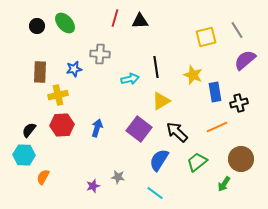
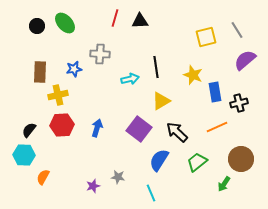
cyan line: moved 4 px left; rotated 30 degrees clockwise
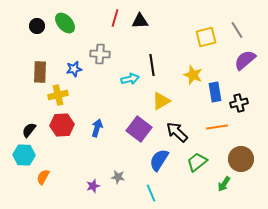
black line: moved 4 px left, 2 px up
orange line: rotated 15 degrees clockwise
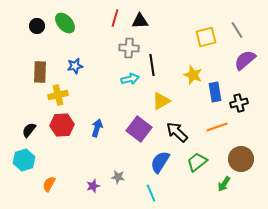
gray cross: moved 29 px right, 6 px up
blue star: moved 1 px right, 3 px up
orange line: rotated 10 degrees counterclockwise
cyan hexagon: moved 5 px down; rotated 20 degrees counterclockwise
blue semicircle: moved 1 px right, 2 px down
orange semicircle: moved 6 px right, 7 px down
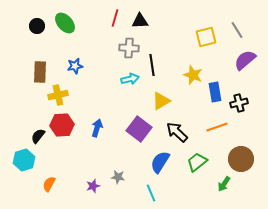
black semicircle: moved 9 px right, 6 px down
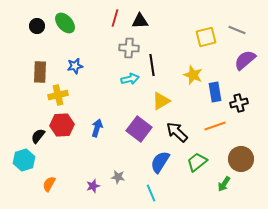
gray line: rotated 36 degrees counterclockwise
orange line: moved 2 px left, 1 px up
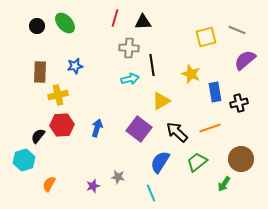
black triangle: moved 3 px right, 1 px down
yellow star: moved 2 px left, 1 px up
orange line: moved 5 px left, 2 px down
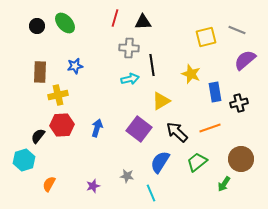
gray star: moved 9 px right, 1 px up
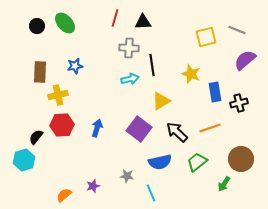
black semicircle: moved 2 px left, 1 px down
blue semicircle: rotated 135 degrees counterclockwise
orange semicircle: moved 15 px right, 11 px down; rotated 21 degrees clockwise
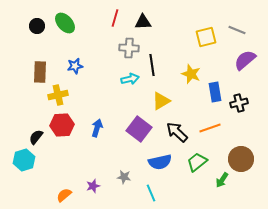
gray star: moved 3 px left, 1 px down
green arrow: moved 2 px left, 4 px up
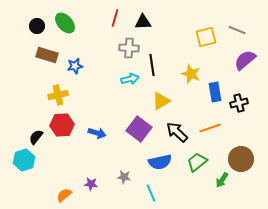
brown rectangle: moved 7 px right, 17 px up; rotated 75 degrees counterclockwise
blue arrow: moved 5 px down; rotated 90 degrees clockwise
purple star: moved 2 px left, 2 px up; rotated 24 degrees clockwise
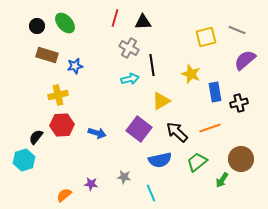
gray cross: rotated 24 degrees clockwise
blue semicircle: moved 2 px up
